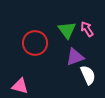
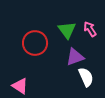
pink arrow: moved 3 px right
white semicircle: moved 2 px left, 2 px down
pink triangle: rotated 18 degrees clockwise
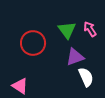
red circle: moved 2 px left
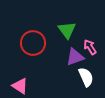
pink arrow: moved 18 px down
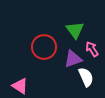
green triangle: moved 8 px right
red circle: moved 11 px right, 4 px down
pink arrow: moved 2 px right, 2 px down
purple triangle: moved 2 px left, 2 px down
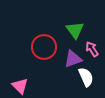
pink triangle: rotated 12 degrees clockwise
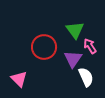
pink arrow: moved 2 px left, 3 px up
purple triangle: rotated 36 degrees counterclockwise
pink triangle: moved 1 px left, 7 px up
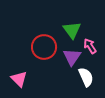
green triangle: moved 3 px left
purple triangle: moved 1 px left, 2 px up
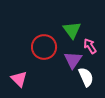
purple triangle: moved 1 px right, 3 px down
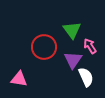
pink triangle: rotated 36 degrees counterclockwise
